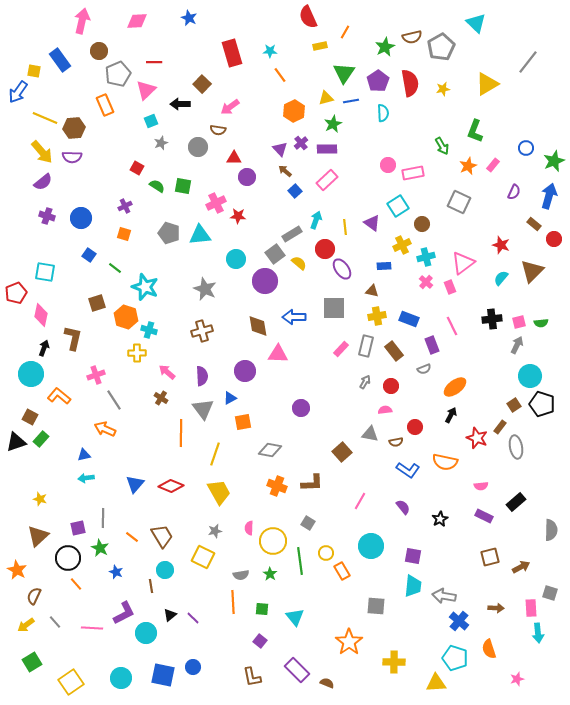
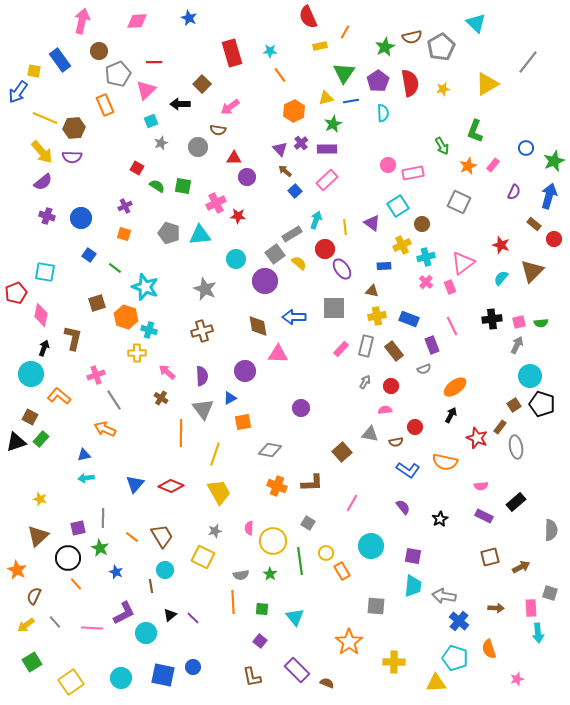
pink line at (360, 501): moved 8 px left, 2 px down
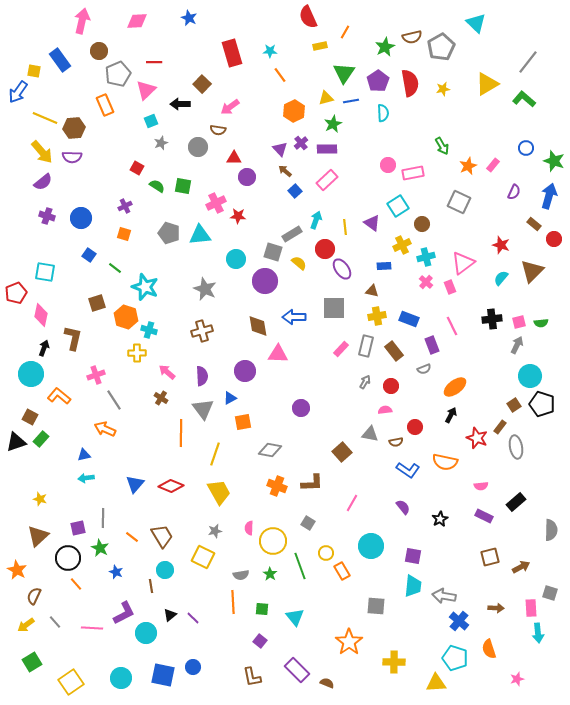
green L-shape at (475, 131): moved 49 px right, 32 px up; rotated 110 degrees clockwise
green star at (554, 161): rotated 30 degrees counterclockwise
gray square at (275, 254): moved 2 px left, 2 px up; rotated 36 degrees counterclockwise
green line at (300, 561): moved 5 px down; rotated 12 degrees counterclockwise
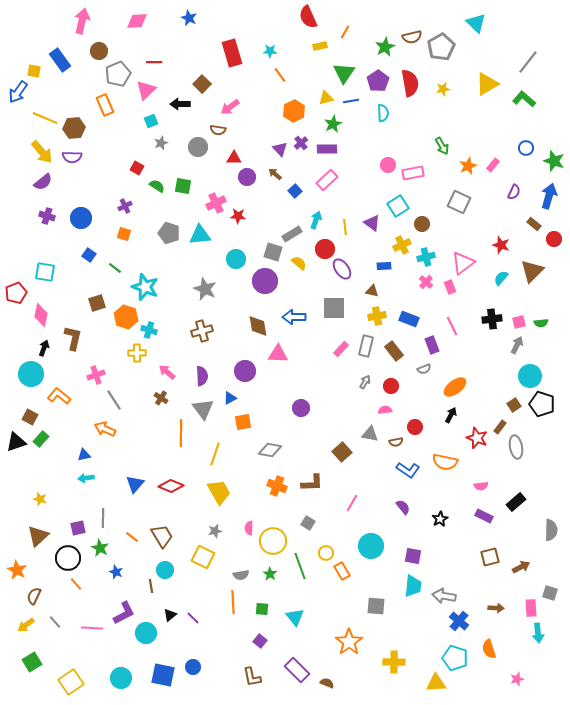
brown arrow at (285, 171): moved 10 px left, 3 px down
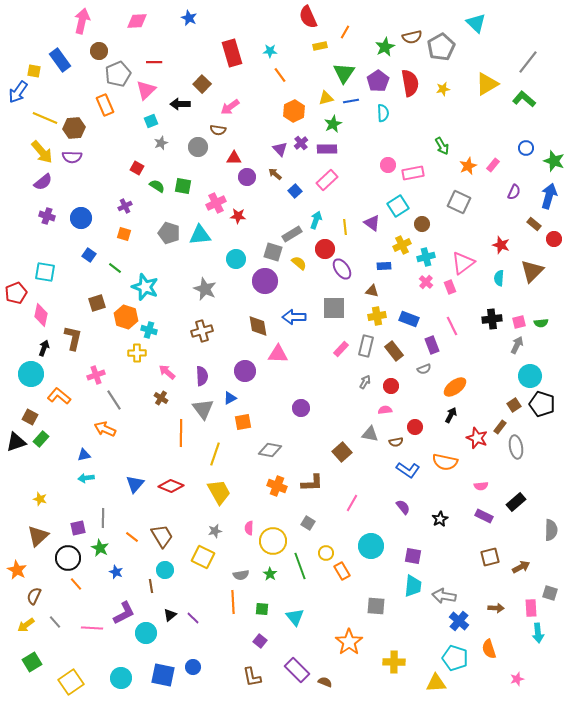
cyan semicircle at (501, 278): moved 2 px left; rotated 35 degrees counterclockwise
brown semicircle at (327, 683): moved 2 px left, 1 px up
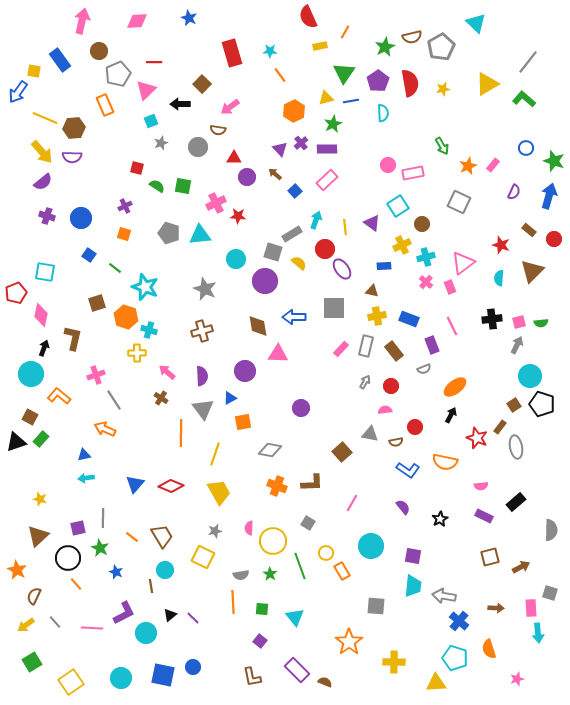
red square at (137, 168): rotated 16 degrees counterclockwise
brown rectangle at (534, 224): moved 5 px left, 6 px down
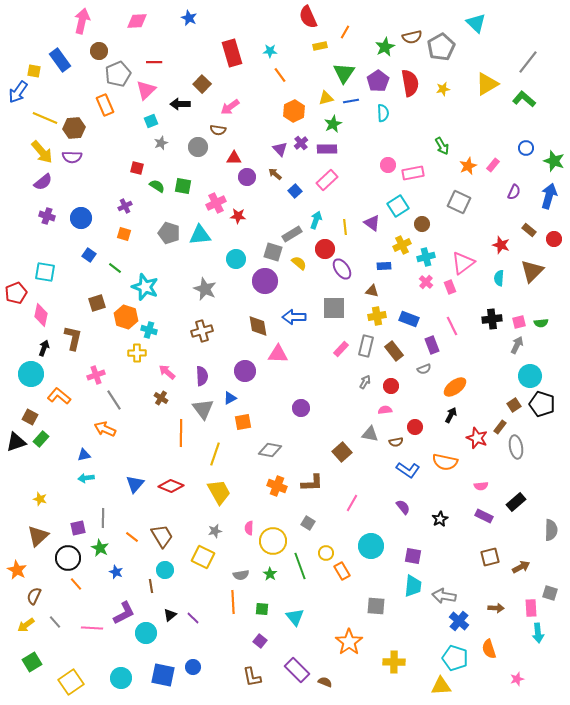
yellow triangle at (436, 683): moved 5 px right, 3 px down
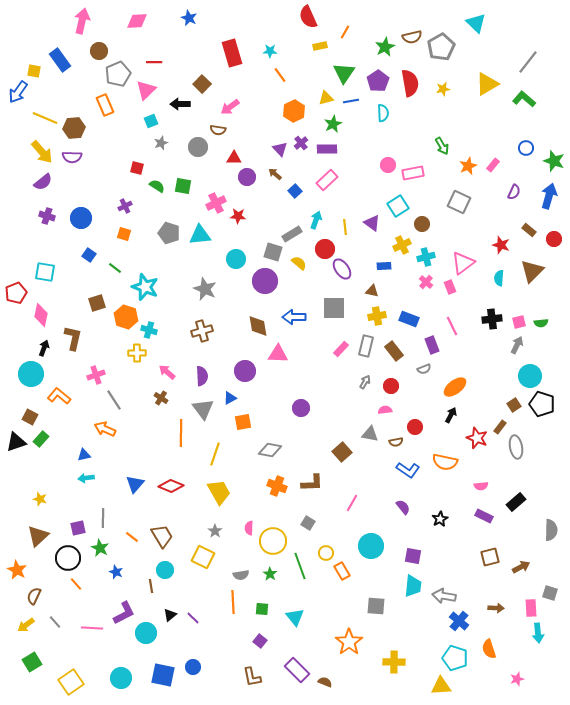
gray star at (215, 531): rotated 24 degrees counterclockwise
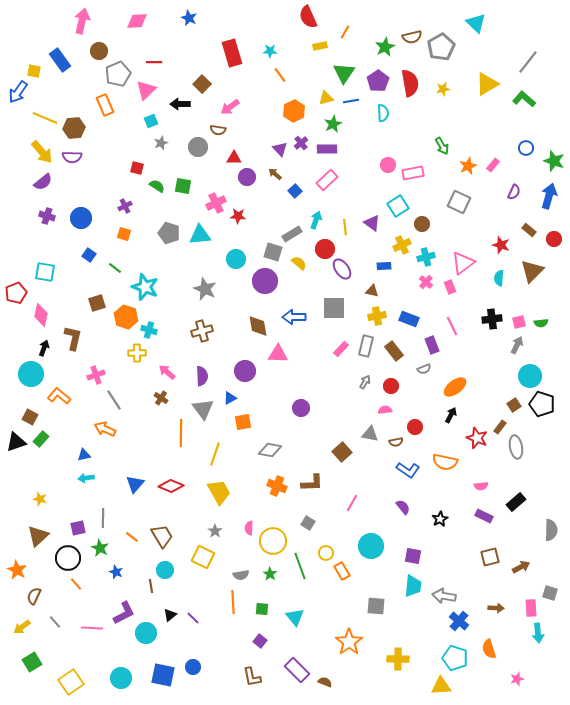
yellow arrow at (26, 625): moved 4 px left, 2 px down
yellow cross at (394, 662): moved 4 px right, 3 px up
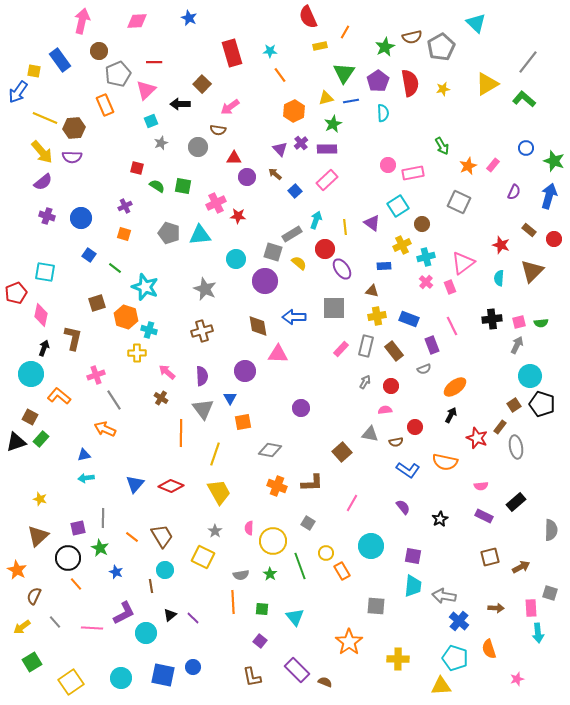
blue triangle at (230, 398): rotated 32 degrees counterclockwise
